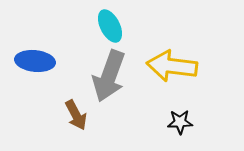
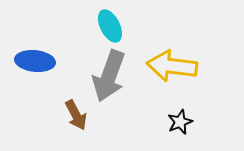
black star: rotated 20 degrees counterclockwise
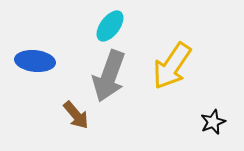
cyan ellipse: rotated 64 degrees clockwise
yellow arrow: rotated 63 degrees counterclockwise
brown arrow: rotated 12 degrees counterclockwise
black star: moved 33 px right
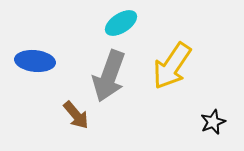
cyan ellipse: moved 11 px right, 3 px up; rotated 20 degrees clockwise
